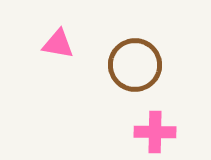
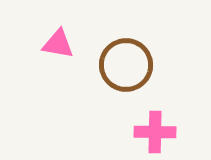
brown circle: moved 9 px left
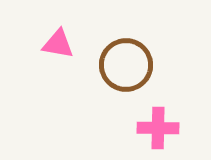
pink cross: moved 3 px right, 4 px up
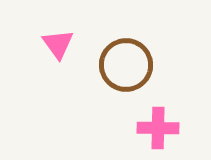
pink triangle: rotated 44 degrees clockwise
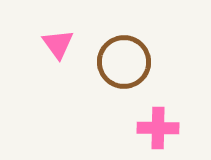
brown circle: moved 2 px left, 3 px up
